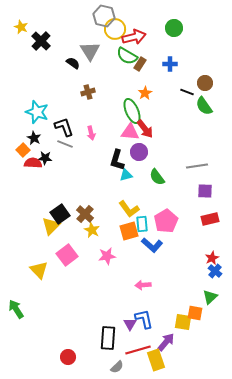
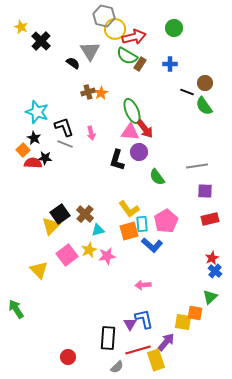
orange star at (145, 93): moved 44 px left
cyan triangle at (126, 175): moved 28 px left, 55 px down
yellow star at (92, 230): moved 3 px left, 20 px down; rotated 21 degrees clockwise
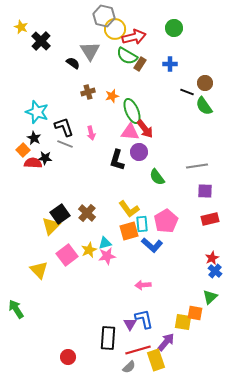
orange star at (101, 93): moved 11 px right, 3 px down; rotated 16 degrees clockwise
brown cross at (85, 214): moved 2 px right, 1 px up
cyan triangle at (98, 230): moved 7 px right, 13 px down
gray semicircle at (117, 367): moved 12 px right
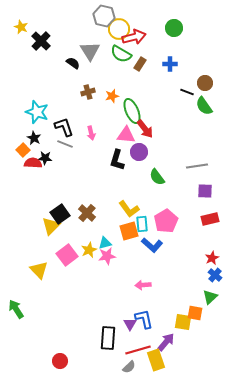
yellow circle at (115, 29): moved 4 px right
green semicircle at (127, 56): moved 6 px left, 2 px up
pink triangle at (130, 132): moved 4 px left, 3 px down
blue cross at (215, 271): moved 4 px down
red circle at (68, 357): moved 8 px left, 4 px down
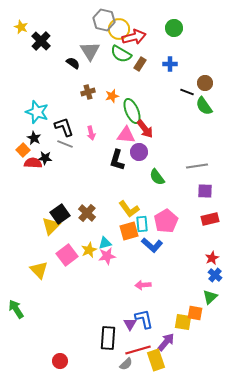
gray hexagon at (104, 16): moved 4 px down
gray semicircle at (129, 367): moved 3 px left, 3 px up
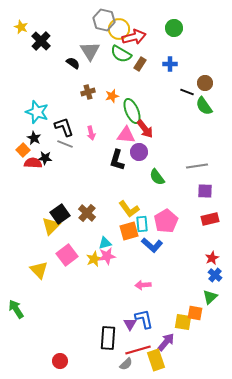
yellow star at (89, 250): moved 5 px right, 9 px down
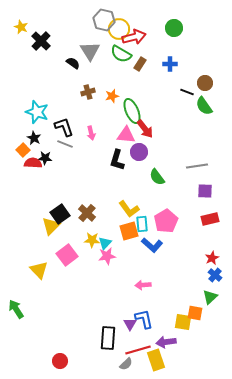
cyan triangle at (105, 243): rotated 32 degrees counterclockwise
yellow star at (94, 259): moved 2 px left, 19 px up; rotated 28 degrees clockwise
purple arrow at (166, 342): rotated 138 degrees counterclockwise
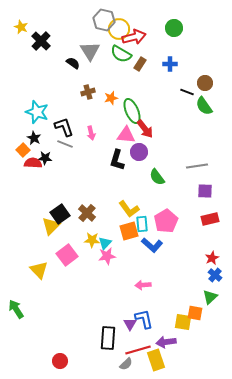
orange star at (112, 96): moved 1 px left, 2 px down
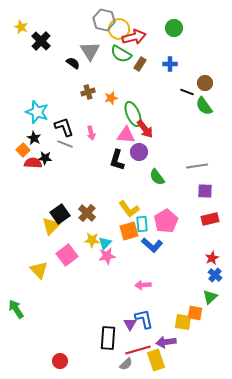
green ellipse at (132, 111): moved 1 px right, 3 px down
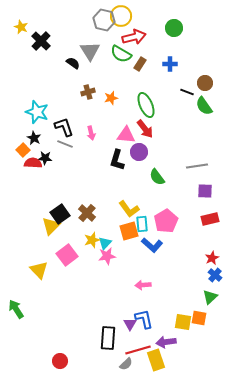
yellow circle at (119, 29): moved 2 px right, 13 px up
green ellipse at (133, 114): moved 13 px right, 9 px up
yellow star at (92, 240): rotated 21 degrees counterclockwise
orange square at (195, 313): moved 4 px right, 5 px down
